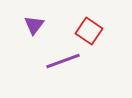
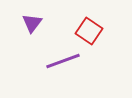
purple triangle: moved 2 px left, 2 px up
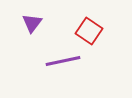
purple line: rotated 8 degrees clockwise
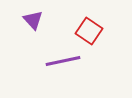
purple triangle: moved 1 px right, 3 px up; rotated 20 degrees counterclockwise
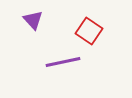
purple line: moved 1 px down
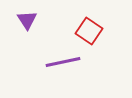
purple triangle: moved 6 px left; rotated 10 degrees clockwise
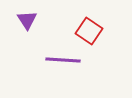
purple line: moved 2 px up; rotated 16 degrees clockwise
